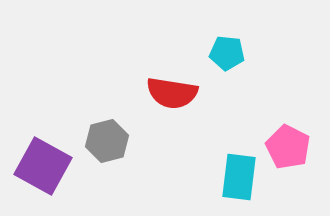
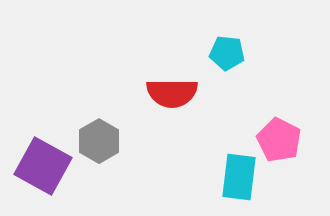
red semicircle: rotated 9 degrees counterclockwise
gray hexagon: moved 8 px left; rotated 15 degrees counterclockwise
pink pentagon: moved 9 px left, 7 px up
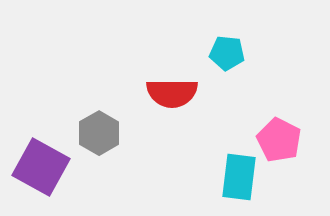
gray hexagon: moved 8 px up
purple square: moved 2 px left, 1 px down
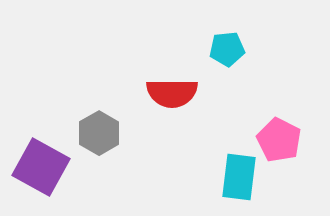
cyan pentagon: moved 4 px up; rotated 12 degrees counterclockwise
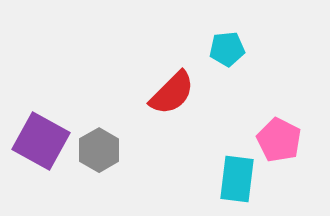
red semicircle: rotated 45 degrees counterclockwise
gray hexagon: moved 17 px down
purple square: moved 26 px up
cyan rectangle: moved 2 px left, 2 px down
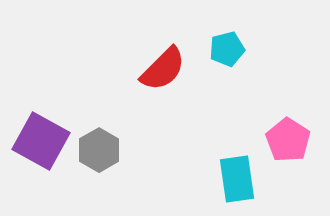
cyan pentagon: rotated 8 degrees counterclockwise
red semicircle: moved 9 px left, 24 px up
pink pentagon: moved 9 px right; rotated 6 degrees clockwise
cyan rectangle: rotated 15 degrees counterclockwise
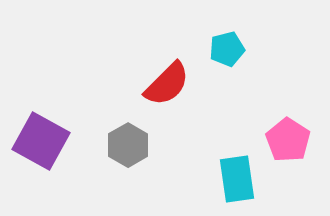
red semicircle: moved 4 px right, 15 px down
gray hexagon: moved 29 px right, 5 px up
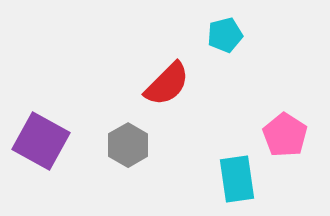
cyan pentagon: moved 2 px left, 14 px up
pink pentagon: moved 3 px left, 5 px up
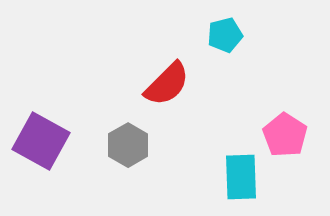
cyan rectangle: moved 4 px right, 2 px up; rotated 6 degrees clockwise
